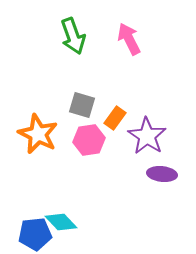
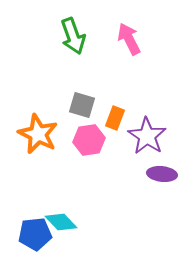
orange rectangle: rotated 15 degrees counterclockwise
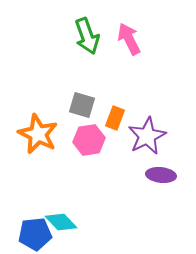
green arrow: moved 14 px right
purple star: rotated 12 degrees clockwise
purple ellipse: moved 1 px left, 1 px down
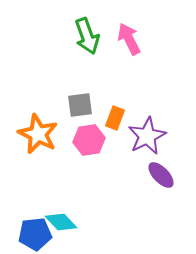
gray square: moved 2 px left; rotated 24 degrees counterclockwise
purple ellipse: rotated 40 degrees clockwise
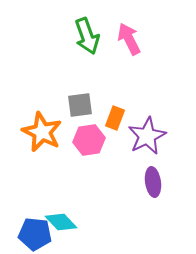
orange star: moved 4 px right, 2 px up
purple ellipse: moved 8 px left, 7 px down; rotated 36 degrees clockwise
blue pentagon: rotated 12 degrees clockwise
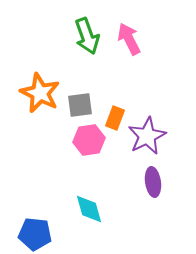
orange star: moved 2 px left, 39 px up
cyan diamond: moved 28 px right, 13 px up; rotated 28 degrees clockwise
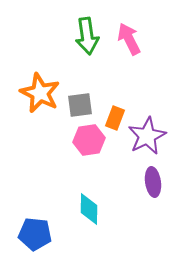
green arrow: rotated 12 degrees clockwise
cyan diamond: rotated 16 degrees clockwise
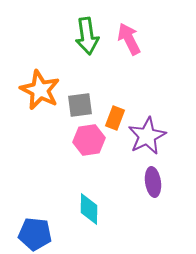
orange star: moved 3 px up
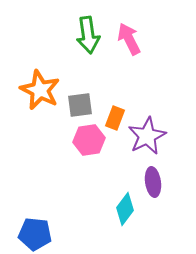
green arrow: moved 1 px right, 1 px up
cyan diamond: moved 36 px right; rotated 36 degrees clockwise
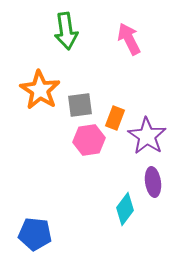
green arrow: moved 22 px left, 4 px up
orange star: rotated 6 degrees clockwise
purple star: rotated 12 degrees counterclockwise
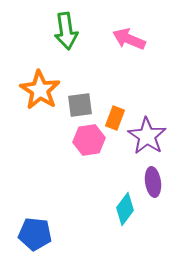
pink arrow: rotated 40 degrees counterclockwise
